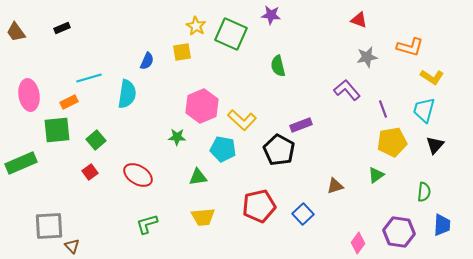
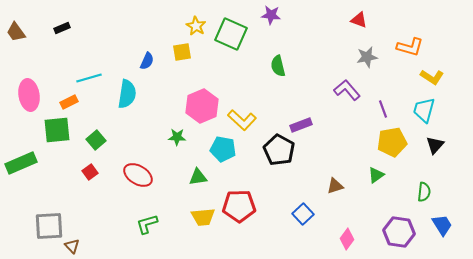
red pentagon at (259, 206): moved 20 px left; rotated 12 degrees clockwise
blue trapezoid at (442, 225): rotated 35 degrees counterclockwise
pink diamond at (358, 243): moved 11 px left, 4 px up
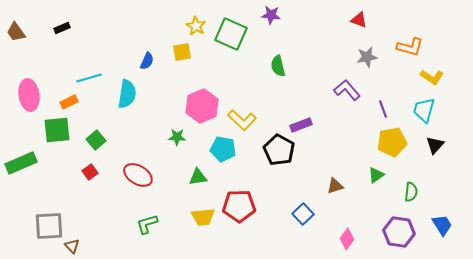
green semicircle at (424, 192): moved 13 px left
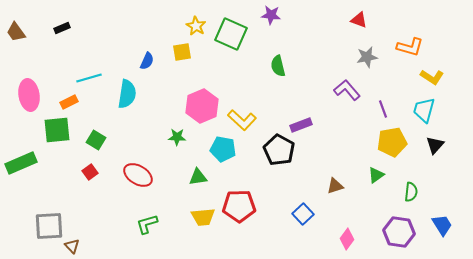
green square at (96, 140): rotated 18 degrees counterclockwise
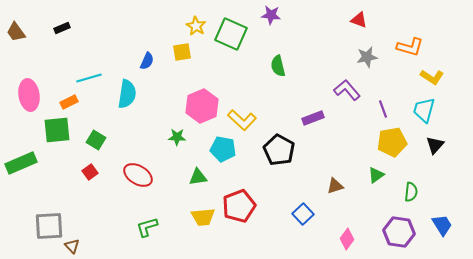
purple rectangle at (301, 125): moved 12 px right, 7 px up
red pentagon at (239, 206): rotated 20 degrees counterclockwise
green L-shape at (147, 224): moved 3 px down
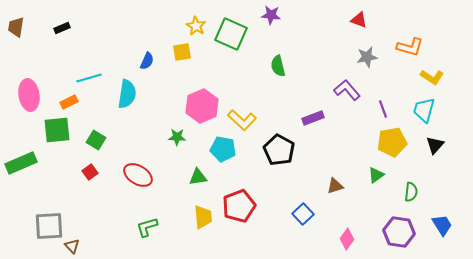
brown trapezoid at (16, 32): moved 5 px up; rotated 45 degrees clockwise
yellow trapezoid at (203, 217): rotated 90 degrees counterclockwise
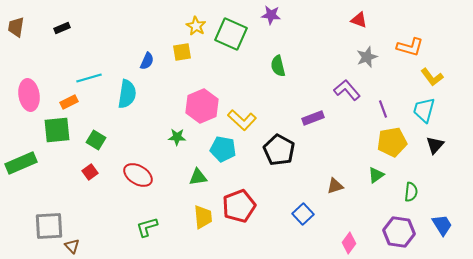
gray star at (367, 57): rotated 10 degrees counterclockwise
yellow L-shape at (432, 77): rotated 20 degrees clockwise
pink diamond at (347, 239): moved 2 px right, 4 px down
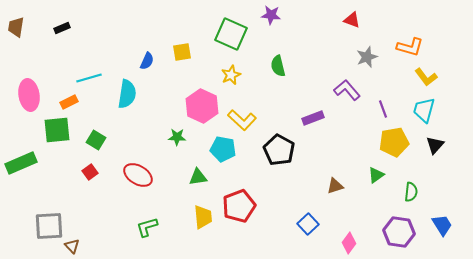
red triangle at (359, 20): moved 7 px left
yellow star at (196, 26): moved 35 px right, 49 px down; rotated 18 degrees clockwise
yellow L-shape at (432, 77): moved 6 px left
pink hexagon at (202, 106): rotated 12 degrees counterclockwise
yellow pentagon at (392, 142): moved 2 px right
blue square at (303, 214): moved 5 px right, 10 px down
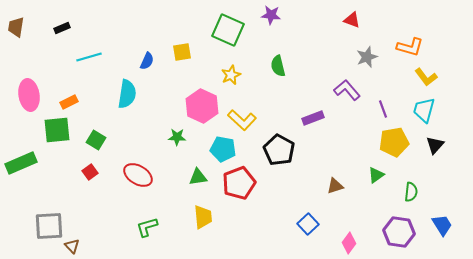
green square at (231, 34): moved 3 px left, 4 px up
cyan line at (89, 78): moved 21 px up
red pentagon at (239, 206): moved 23 px up
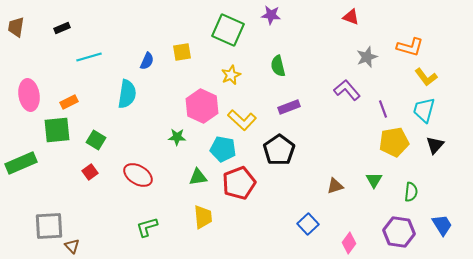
red triangle at (352, 20): moved 1 px left, 3 px up
purple rectangle at (313, 118): moved 24 px left, 11 px up
black pentagon at (279, 150): rotated 8 degrees clockwise
green triangle at (376, 175): moved 2 px left, 5 px down; rotated 24 degrees counterclockwise
